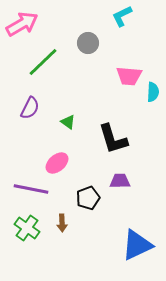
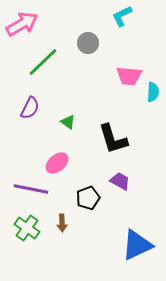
purple trapezoid: rotated 30 degrees clockwise
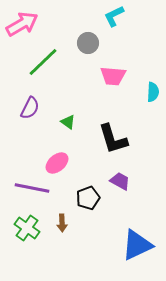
cyan L-shape: moved 8 px left
pink trapezoid: moved 16 px left
purple line: moved 1 px right, 1 px up
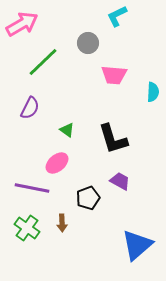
cyan L-shape: moved 3 px right
pink trapezoid: moved 1 px right, 1 px up
green triangle: moved 1 px left, 8 px down
blue triangle: rotated 16 degrees counterclockwise
